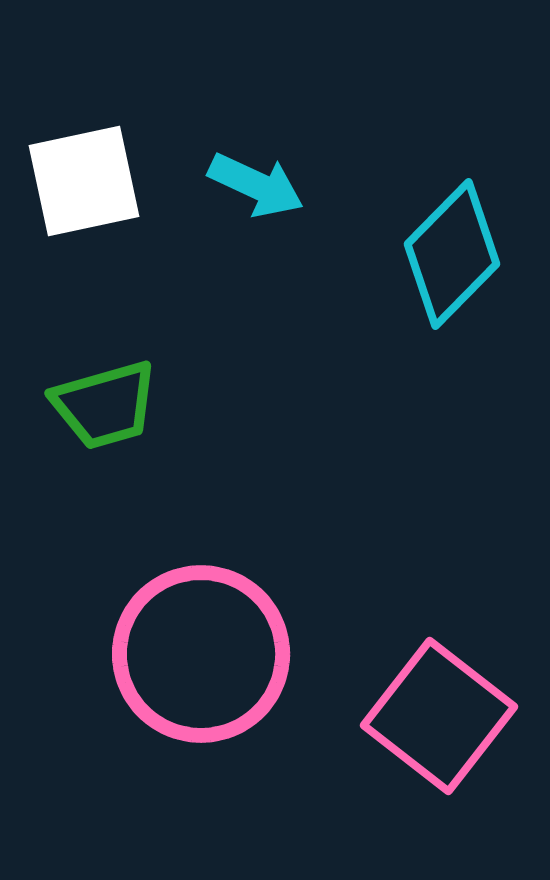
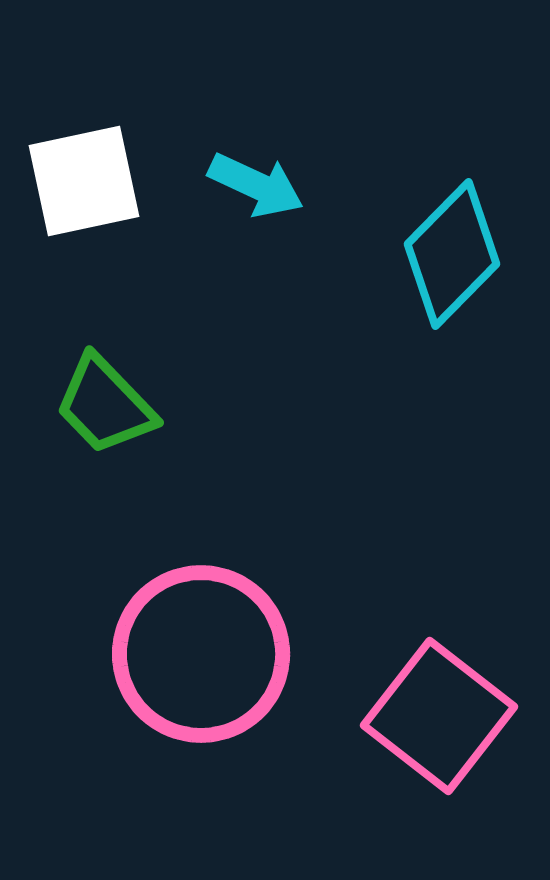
green trapezoid: rotated 62 degrees clockwise
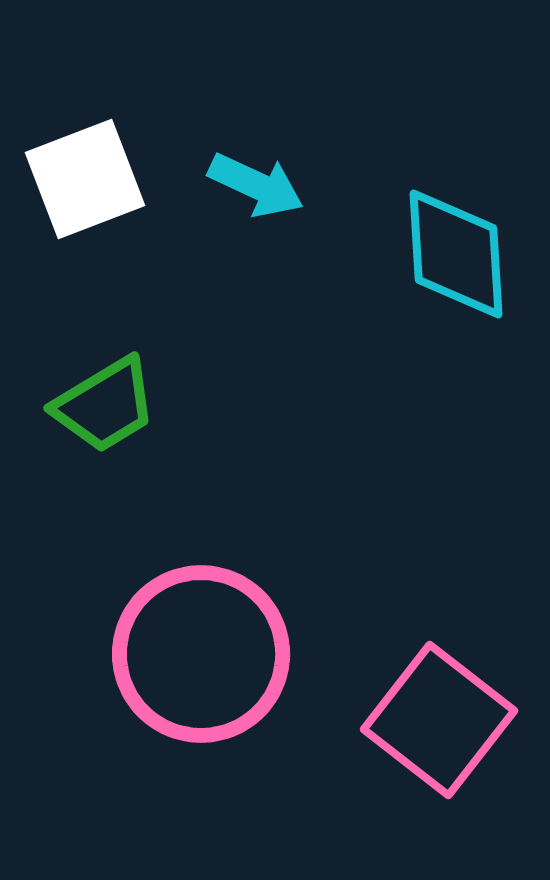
white square: moved 1 px right, 2 px up; rotated 9 degrees counterclockwise
cyan diamond: moved 4 px right; rotated 48 degrees counterclockwise
green trapezoid: rotated 77 degrees counterclockwise
pink square: moved 4 px down
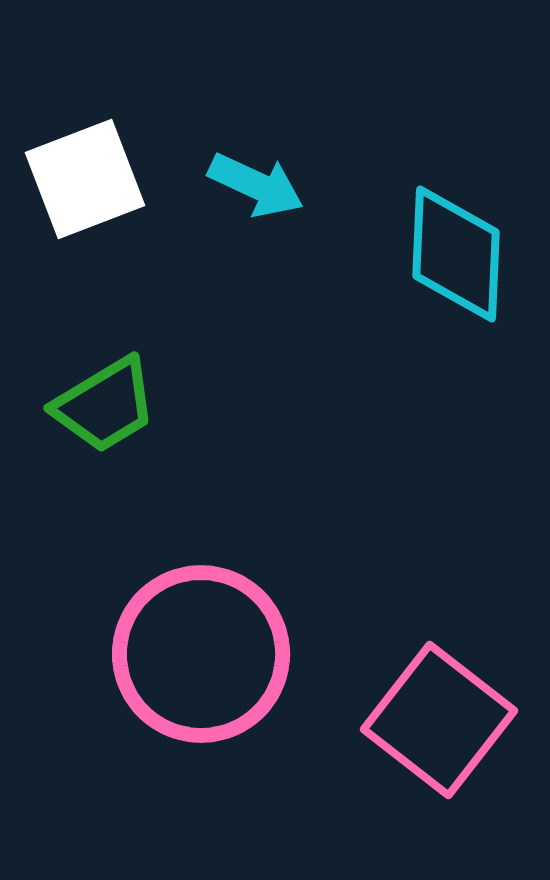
cyan diamond: rotated 6 degrees clockwise
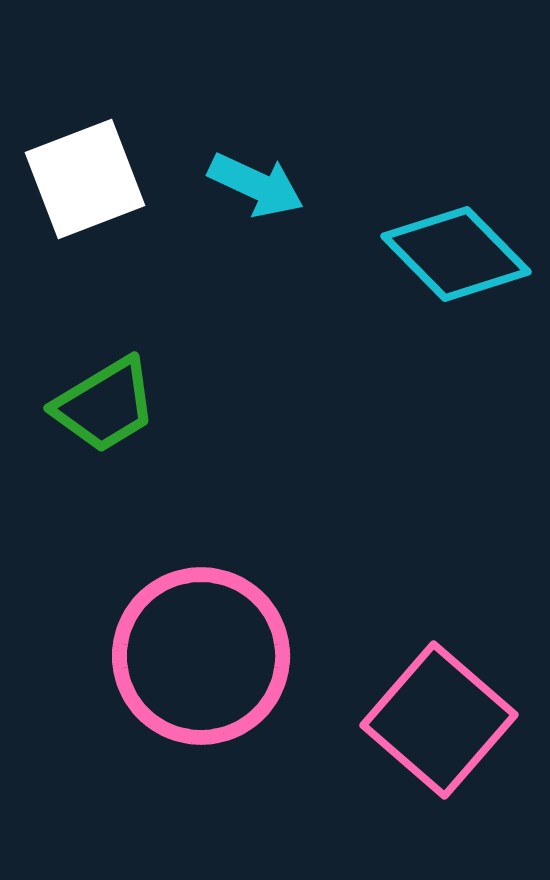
cyan diamond: rotated 47 degrees counterclockwise
pink circle: moved 2 px down
pink square: rotated 3 degrees clockwise
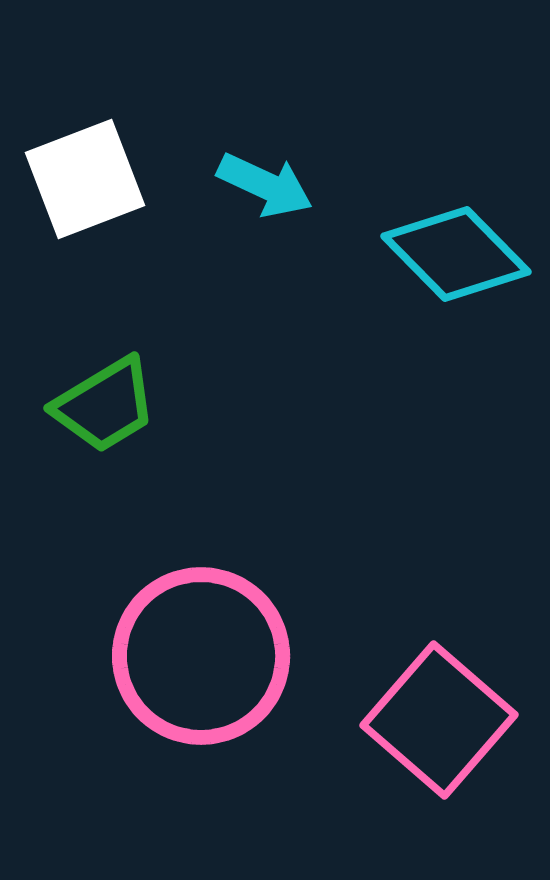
cyan arrow: moved 9 px right
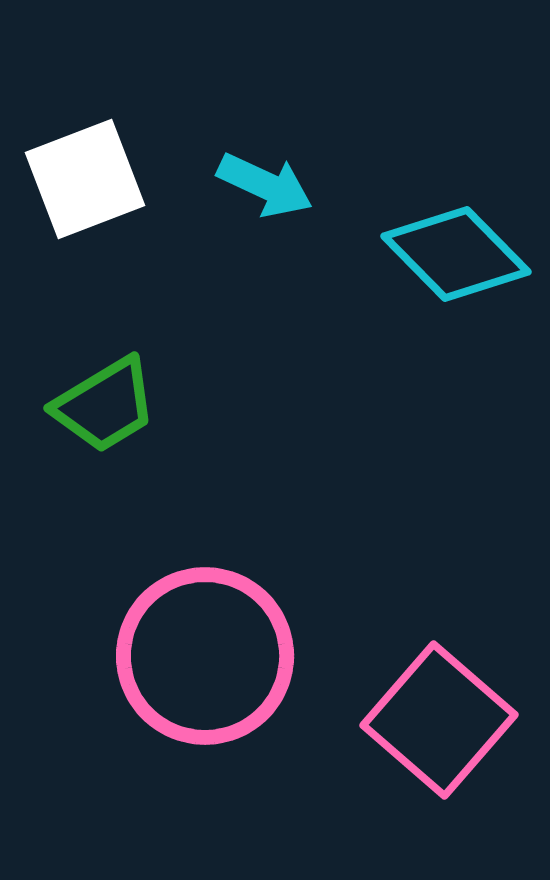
pink circle: moved 4 px right
